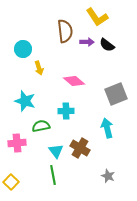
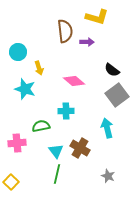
yellow L-shape: rotated 40 degrees counterclockwise
black semicircle: moved 5 px right, 25 px down
cyan circle: moved 5 px left, 3 px down
gray square: moved 1 px right, 1 px down; rotated 15 degrees counterclockwise
cyan star: moved 12 px up
green line: moved 4 px right, 1 px up; rotated 24 degrees clockwise
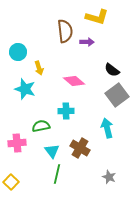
cyan triangle: moved 4 px left
gray star: moved 1 px right, 1 px down
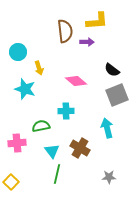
yellow L-shape: moved 4 px down; rotated 20 degrees counterclockwise
pink diamond: moved 2 px right
gray square: rotated 15 degrees clockwise
gray star: rotated 24 degrees counterclockwise
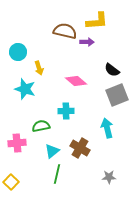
brown semicircle: rotated 70 degrees counterclockwise
cyan triangle: rotated 28 degrees clockwise
